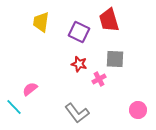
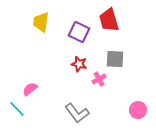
cyan line: moved 3 px right, 2 px down
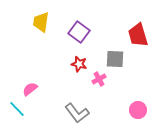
red trapezoid: moved 29 px right, 15 px down
purple square: rotated 10 degrees clockwise
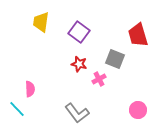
gray square: rotated 18 degrees clockwise
pink semicircle: rotated 126 degrees clockwise
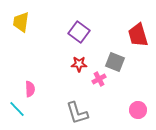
yellow trapezoid: moved 20 px left
gray square: moved 3 px down
red star: rotated 14 degrees counterclockwise
gray L-shape: rotated 20 degrees clockwise
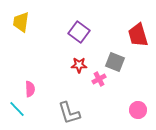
red star: moved 1 px down
gray L-shape: moved 8 px left
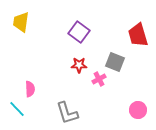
gray L-shape: moved 2 px left
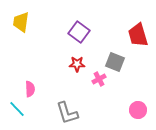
red star: moved 2 px left, 1 px up
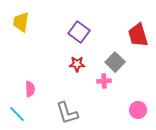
gray square: rotated 24 degrees clockwise
pink cross: moved 5 px right, 2 px down; rotated 24 degrees clockwise
cyan line: moved 5 px down
